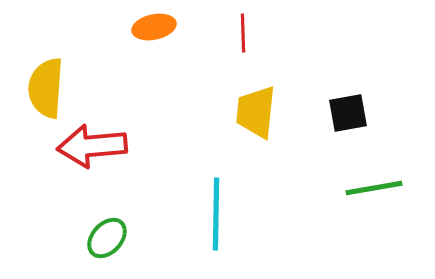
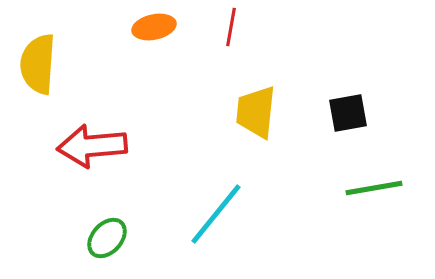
red line: moved 12 px left, 6 px up; rotated 12 degrees clockwise
yellow semicircle: moved 8 px left, 24 px up
cyan line: rotated 38 degrees clockwise
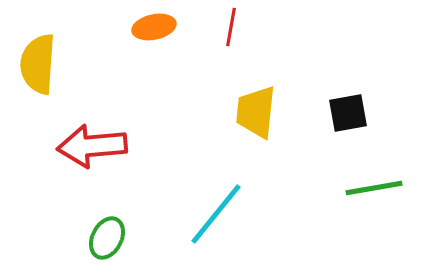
green ellipse: rotated 15 degrees counterclockwise
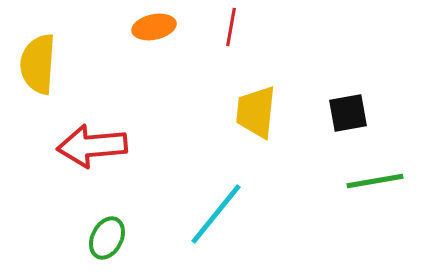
green line: moved 1 px right, 7 px up
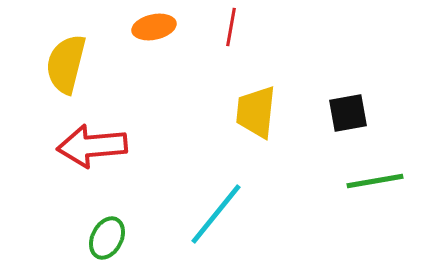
yellow semicircle: moved 28 px right; rotated 10 degrees clockwise
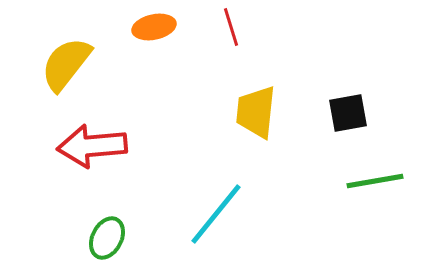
red line: rotated 27 degrees counterclockwise
yellow semicircle: rotated 24 degrees clockwise
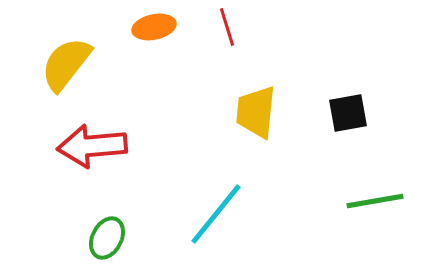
red line: moved 4 px left
green line: moved 20 px down
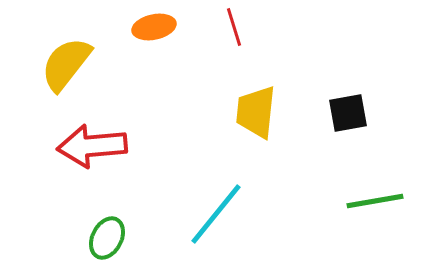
red line: moved 7 px right
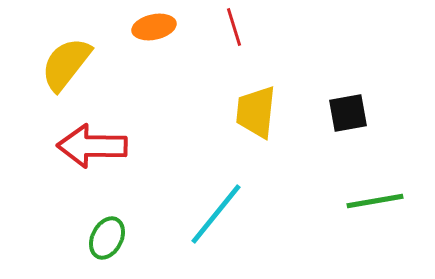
red arrow: rotated 6 degrees clockwise
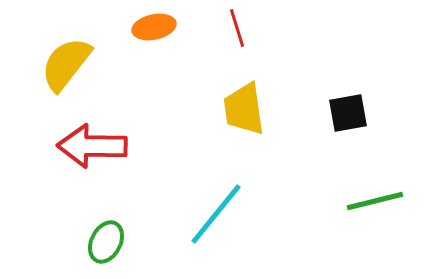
red line: moved 3 px right, 1 px down
yellow trapezoid: moved 12 px left, 3 px up; rotated 14 degrees counterclockwise
green line: rotated 4 degrees counterclockwise
green ellipse: moved 1 px left, 4 px down
